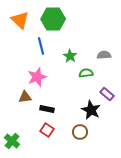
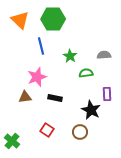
purple rectangle: rotated 48 degrees clockwise
black rectangle: moved 8 px right, 11 px up
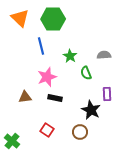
orange triangle: moved 2 px up
green semicircle: rotated 104 degrees counterclockwise
pink star: moved 10 px right
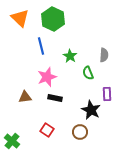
green hexagon: rotated 25 degrees clockwise
gray semicircle: rotated 96 degrees clockwise
green semicircle: moved 2 px right
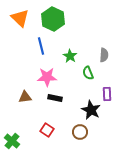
pink star: rotated 18 degrees clockwise
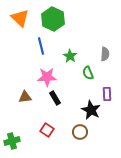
gray semicircle: moved 1 px right, 1 px up
black rectangle: rotated 48 degrees clockwise
green cross: rotated 35 degrees clockwise
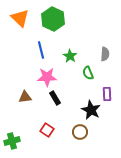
blue line: moved 4 px down
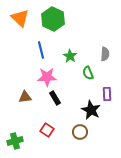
green cross: moved 3 px right
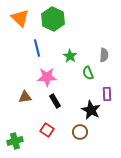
blue line: moved 4 px left, 2 px up
gray semicircle: moved 1 px left, 1 px down
black rectangle: moved 3 px down
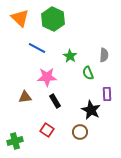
blue line: rotated 48 degrees counterclockwise
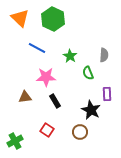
pink star: moved 1 px left
green cross: rotated 14 degrees counterclockwise
